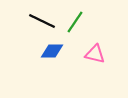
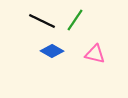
green line: moved 2 px up
blue diamond: rotated 30 degrees clockwise
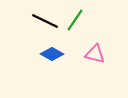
black line: moved 3 px right
blue diamond: moved 3 px down
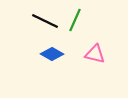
green line: rotated 10 degrees counterclockwise
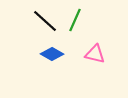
black line: rotated 16 degrees clockwise
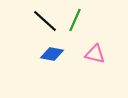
blue diamond: rotated 20 degrees counterclockwise
